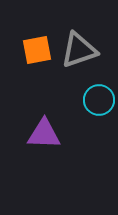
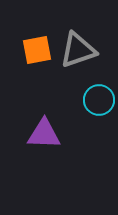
gray triangle: moved 1 px left
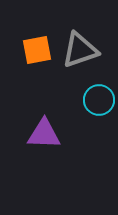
gray triangle: moved 2 px right
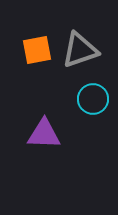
cyan circle: moved 6 px left, 1 px up
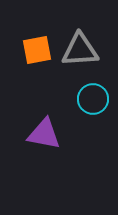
gray triangle: rotated 15 degrees clockwise
purple triangle: rotated 9 degrees clockwise
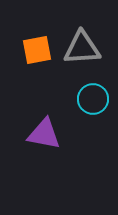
gray triangle: moved 2 px right, 2 px up
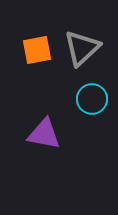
gray triangle: rotated 39 degrees counterclockwise
cyan circle: moved 1 px left
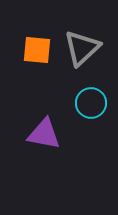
orange square: rotated 16 degrees clockwise
cyan circle: moved 1 px left, 4 px down
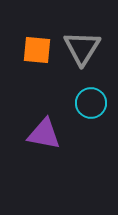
gray triangle: rotated 15 degrees counterclockwise
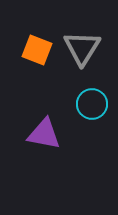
orange square: rotated 16 degrees clockwise
cyan circle: moved 1 px right, 1 px down
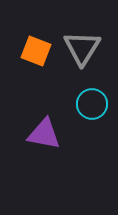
orange square: moved 1 px left, 1 px down
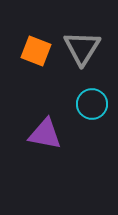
purple triangle: moved 1 px right
